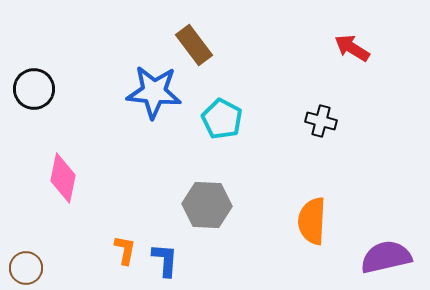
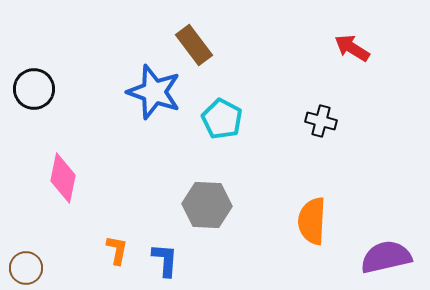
blue star: rotated 14 degrees clockwise
orange L-shape: moved 8 px left
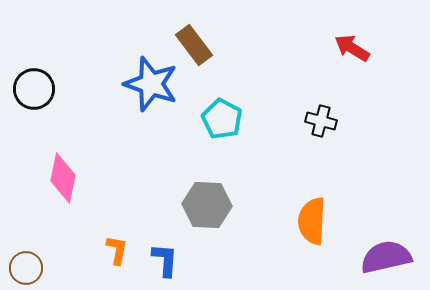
blue star: moved 3 px left, 8 px up
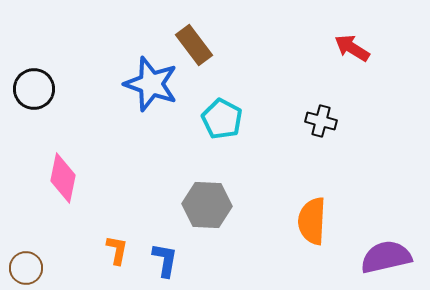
blue L-shape: rotated 6 degrees clockwise
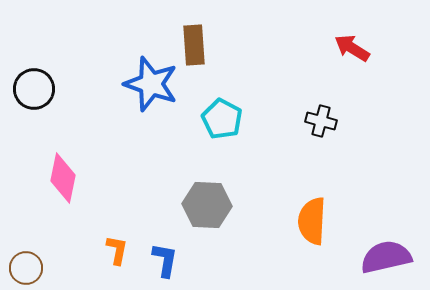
brown rectangle: rotated 33 degrees clockwise
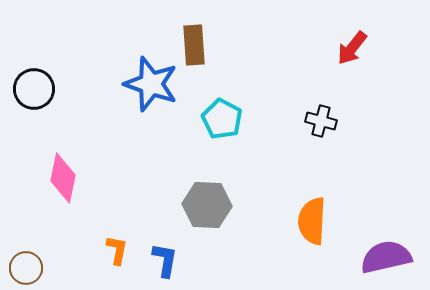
red arrow: rotated 84 degrees counterclockwise
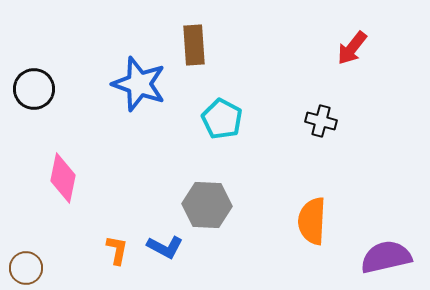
blue star: moved 12 px left
blue L-shape: moved 13 px up; rotated 108 degrees clockwise
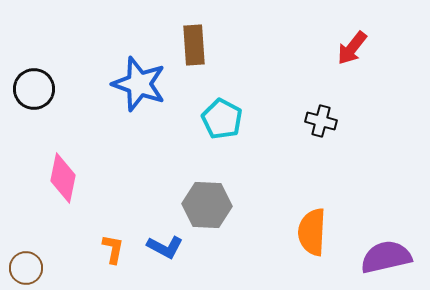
orange semicircle: moved 11 px down
orange L-shape: moved 4 px left, 1 px up
